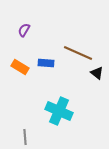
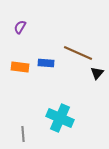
purple semicircle: moved 4 px left, 3 px up
orange rectangle: rotated 24 degrees counterclockwise
black triangle: rotated 32 degrees clockwise
cyan cross: moved 1 px right, 7 px down
gray line: moved 2 px left, 3 px up
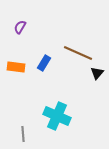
blue rectangle: moved 2 px left; rotated 63 degrees counterclockwise
orange rectangle: moved 4 px left
cyan cross: moved 3 px left, 2 px up
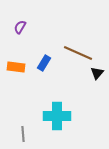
cyan cross: rotated 24 degrees counterclockwise
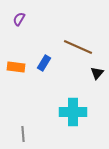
purple semicircle: moved 1 px left, 8 px up
brown line: moved 6 px up
cyan cross: moved 16 px right, 4 px up
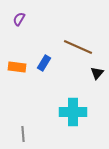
orange rectangle: moved 1 px right
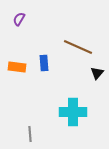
blue rectangle: rotated 35 degrees counterclockwise
gray line: moved 7 px right
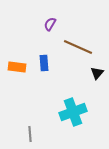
purple semicircle: moved 31 px right, 5 px down
cyan cross: rotated 20 degrees counterclockwise
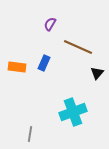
blue rectangle: rotated 28 degrees clockwise
gray line: rotated 14 degrees clockwise
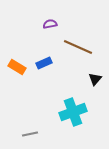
purple semicircle: rotated 48 degrees clockwise
blue rectangle: rotated 42 degrees clockwise
orange rectangle: rotated 24 degrees clockwise
black triangle: moved 2 px left, 6 px down
gray line: rotated 70 degrees clockwise
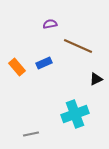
brown line: moved 1 px up
orange rectangle: rotated 18 degrees clockwise
black triangle: moved 1 px right; rotated 24 degrees clockwise
cyan cross: moved 2 px right, 2 px down
gray line: moved 1 px right
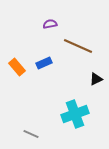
gray line: rotated 35 degrees clockwise
